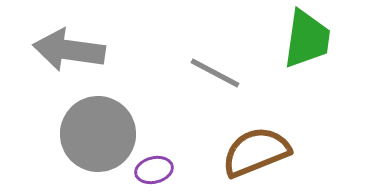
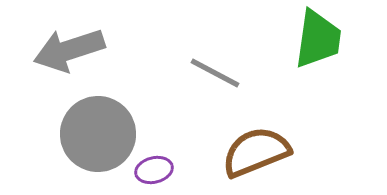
green trapezoid: moved 11 px right
gray arrow: rotated 26 degrees counterclockwise
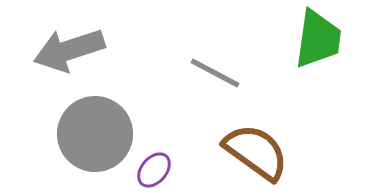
gray circle: moved 3 px left
brown semicircle: rotated 58 degrees clockwise
purple ellipse: rotated 36 degrees counterclockwise
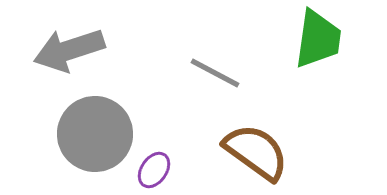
purple ellipse: rotated 6 degrees counterclockwise
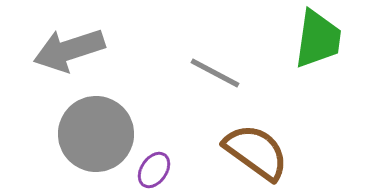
gray circle: moved 1 px right
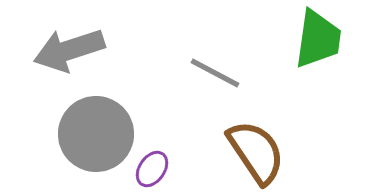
brown semicircle: rotated 20 degrees clockwise
purple ellipse: moved 2 px left, 1 px up
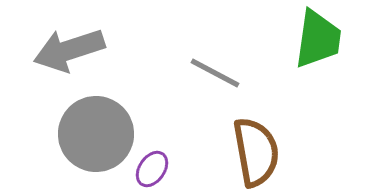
brown semicircle: rotated 24 degrees clockwise
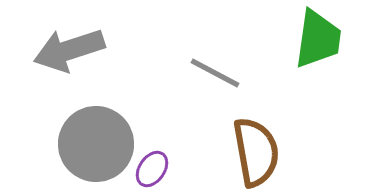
gray circle: moved 10 px down
